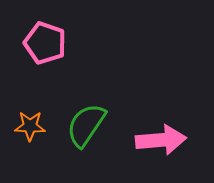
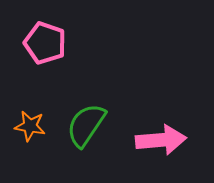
orange star: rotated 8 degrees clockwise
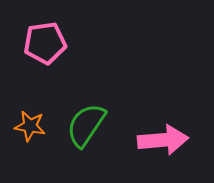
pink pentagon: rotated 27 degrees counterclockwise
pink arrow: moved 2 px right
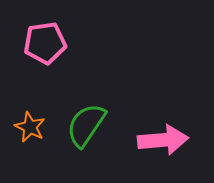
orange star: moved 1 px down; rotated 16 degrees clockwise
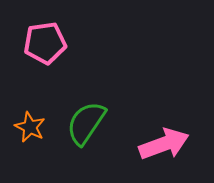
green semicircle: moved 2 px up
pink arrow: moved 1 px right, 4 px down; rotated 15 degrees counterclockwise
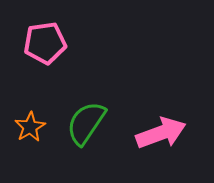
orange star: rotated 16 degrees clockwise
pink arrow: moved 3 px left, 11 px up
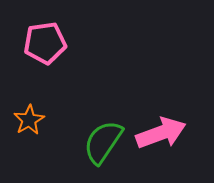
green semicircle: moved 17 px right, 19 px down
orange star: moved 1 px left, 7 px up
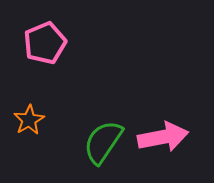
pink pentagon: rotated 15 degrees counterclockwise
pink arrow: moved 2 px right, 4 px down; rotated 9 degrees clockwise
